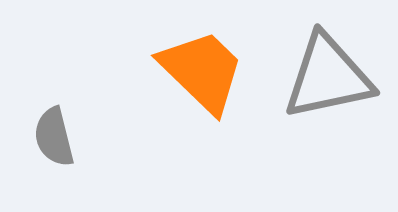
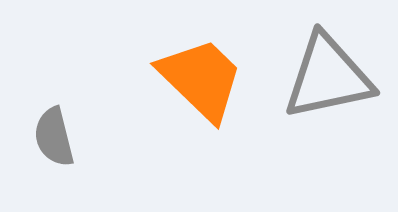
orange trapezoid: moved 1 px left, 8 px down
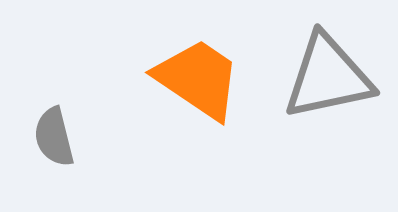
orange trapezoid: moved 3 px left; rotated 10 degrees counterclockwise
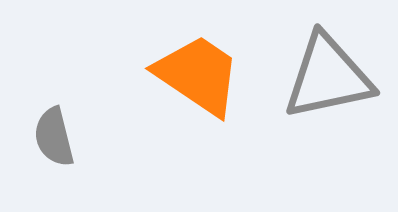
orange trapezoid: moved 4 px up
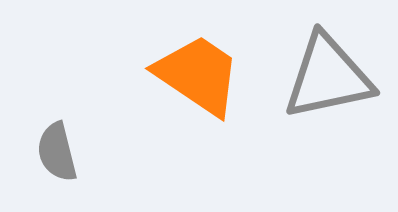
gray semicircle: moved 3 px right, 15 px down
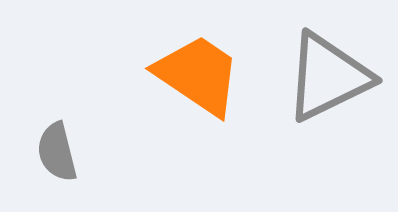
gray triangle: rotated 14 degrees counterclockwise
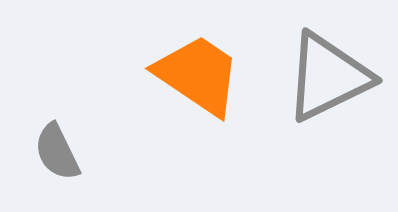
gray semicircle: rotated 12 degrees counterclockwise
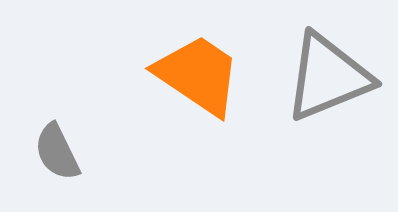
gray triangle: rotated 4 degrees clockwise
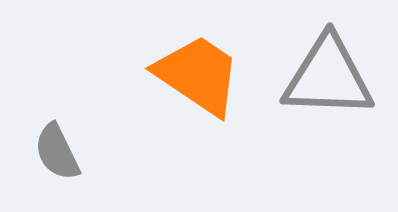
gray triangle: rotated 24 degrees clockwise
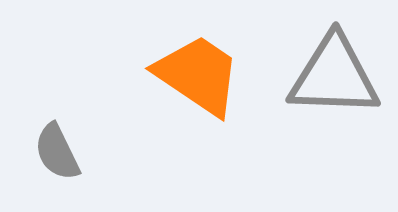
gray triangle: moved 6 px right, 1 px up
